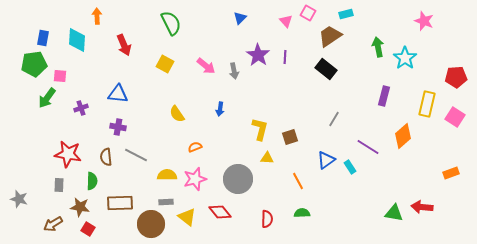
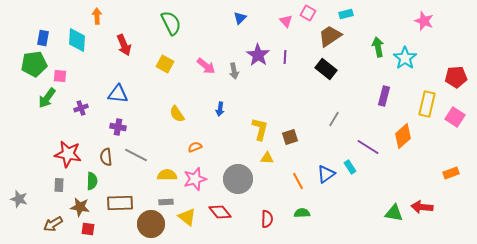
blue triangle at (326, 160): moved 14 px down
red square at (88, 229): rotated 24 degrees counterclockwise
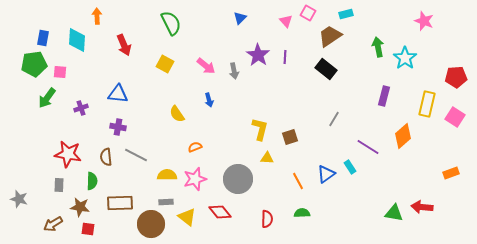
pink square at (60, 76): moved 4 px up
blue arrow at (220, 109): moved 11 px left, 9 px up; rotated 24 degrees counterclockwise
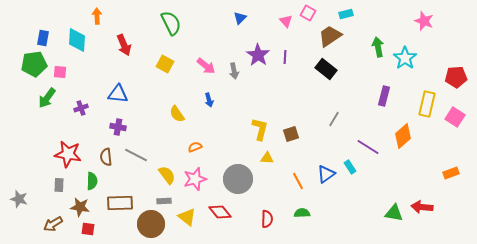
brown square at (290, 137): moved 1 px right, 3 px up
yellow semicircle at (167, 175): rotated 54 degrees clockwise
gray rectangle at (166, 202): moved 2 px left, 1 px up
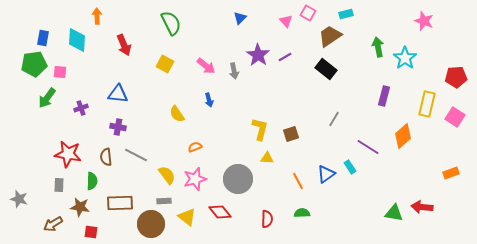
purple line at (285, 57): rotated 56 degrees clockwise
red square at (88, 229): moved 3 px right, 3 px down
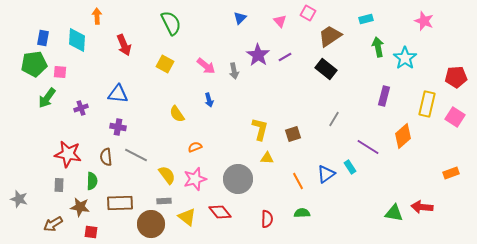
cyan rectangle at (346, 14): moved 20 px right, 5 px down
pink triangle at (286, 21): moved 6 px left
brown square at (291, 134): moved 2 px right
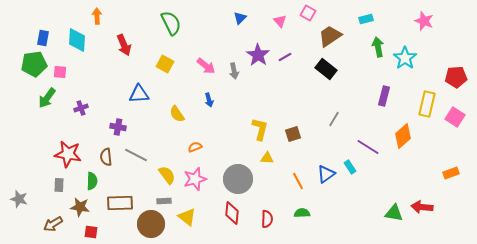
blue triangle at (118, 94): moved 21 px right; rotated 10 degrees counterclockwise
red diamond at (220, 212): moved 12 px right, 1 px down; rotated 45 degrees clockwise
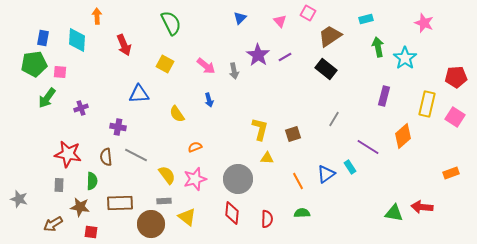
pink star at (424, 21): moved 2 px down
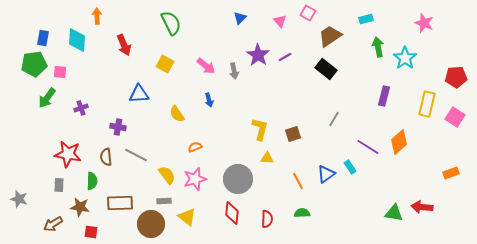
orange diamond at (403, 136): moved 4 px left, 6 px down
